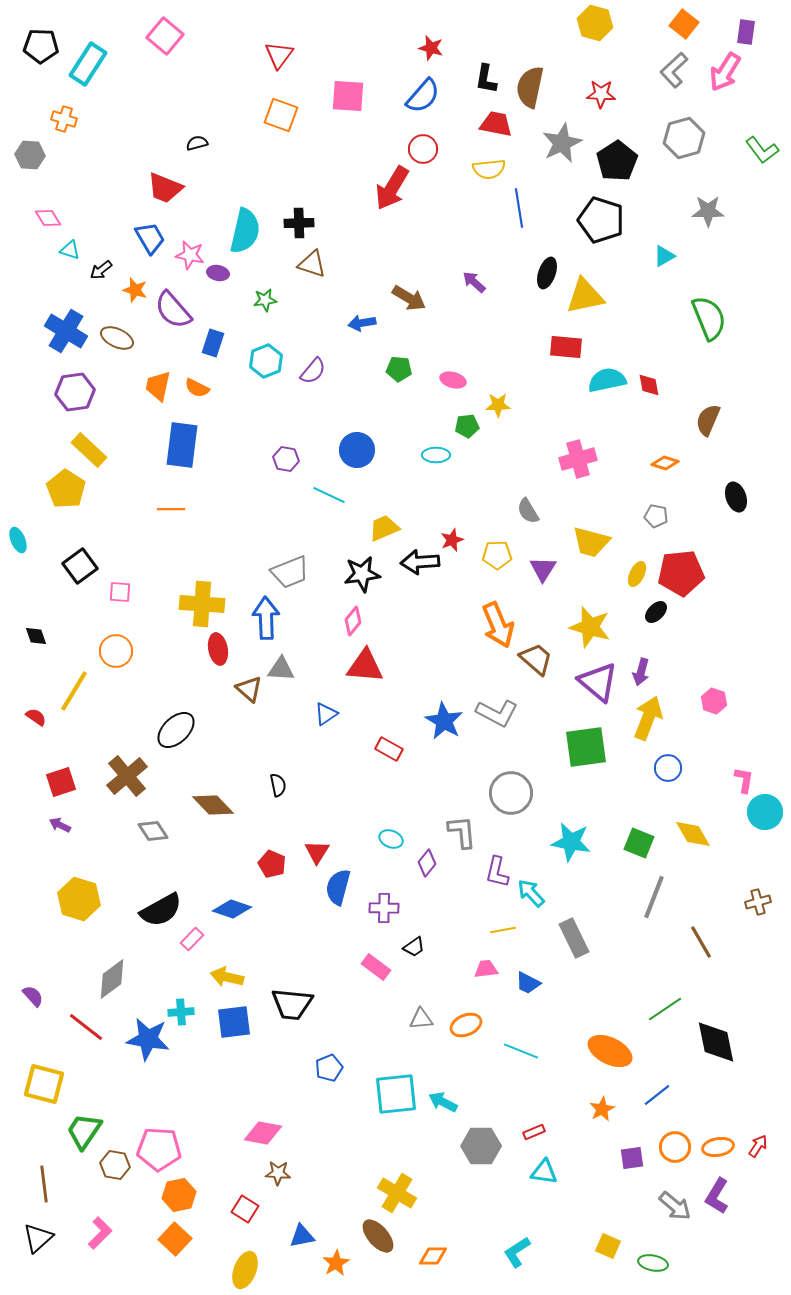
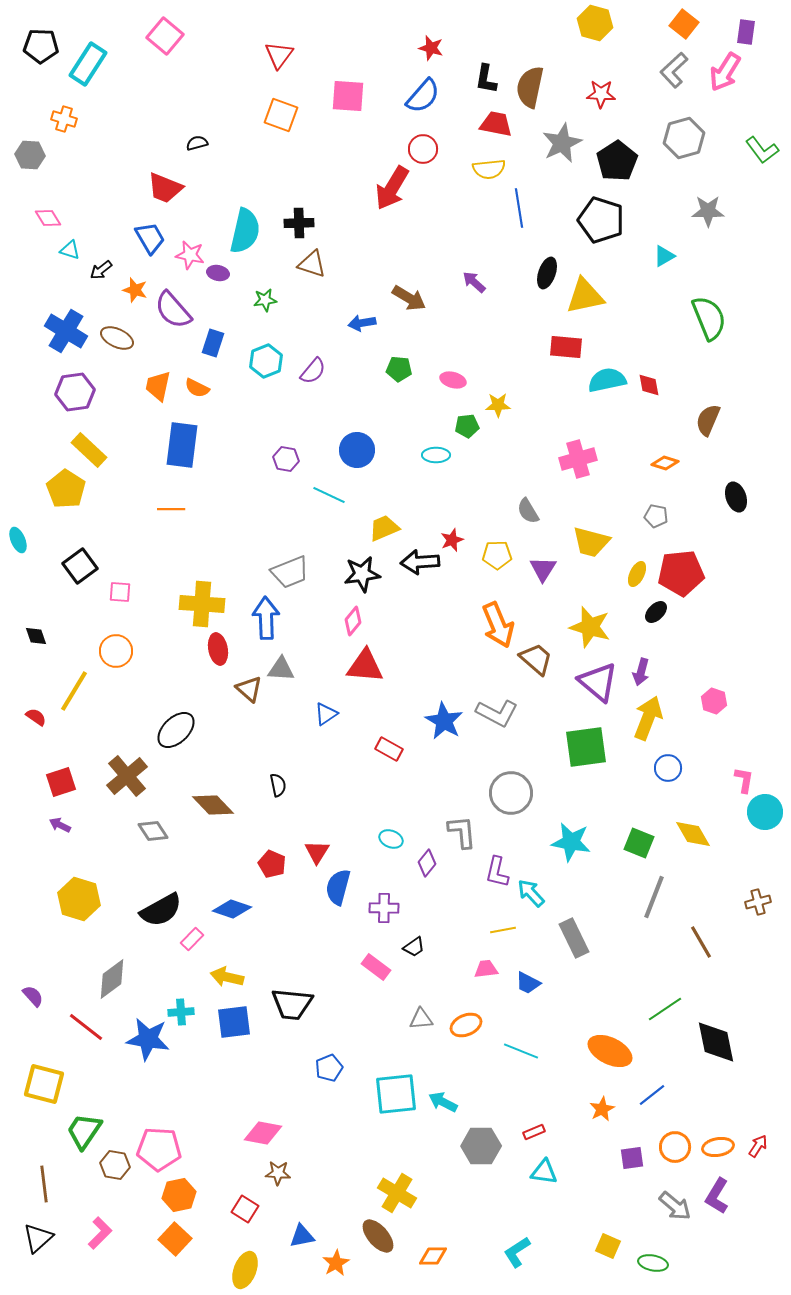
blue line at (657, 1095): moved 5 px left
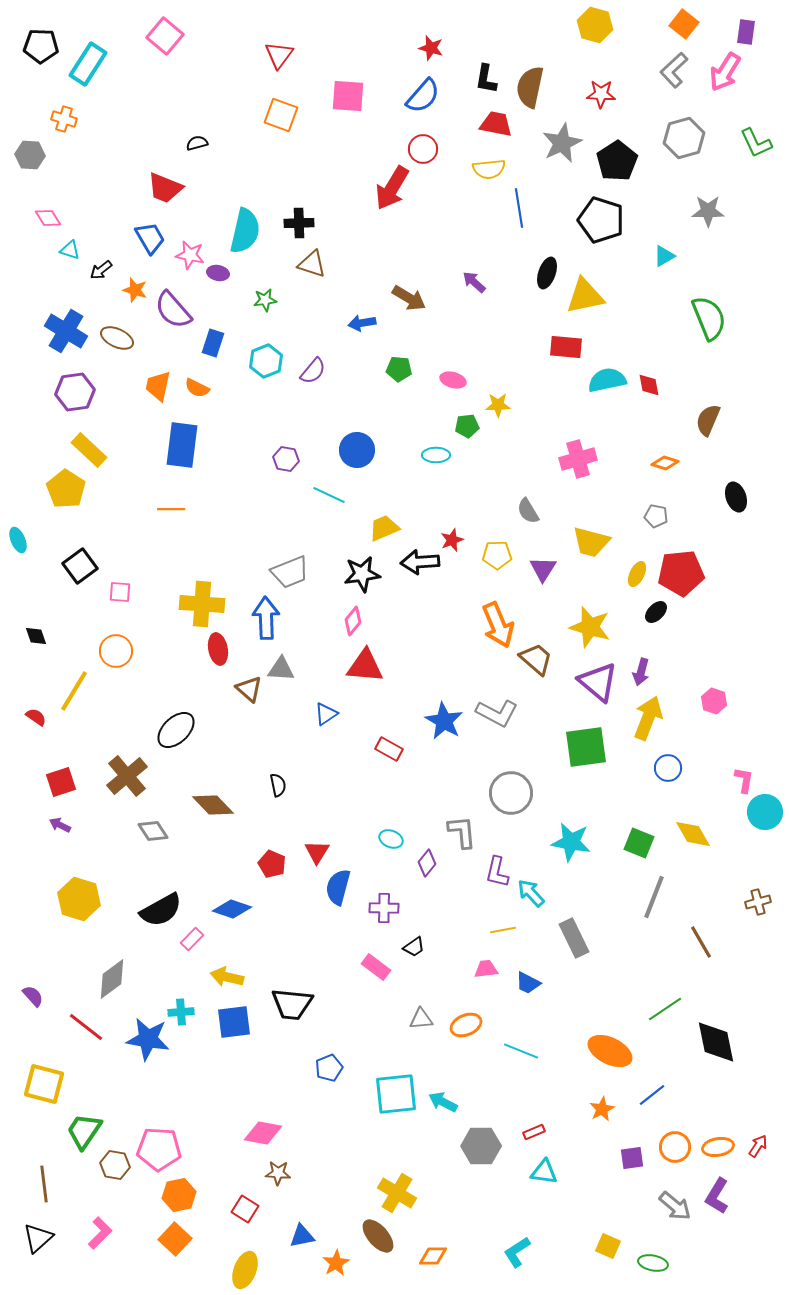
yellow hexagon at (595, 23): moved 2 px down
green L-shape at (762, 150): moved 6 px left, 7 px up; rotated 12 degrees clockwise
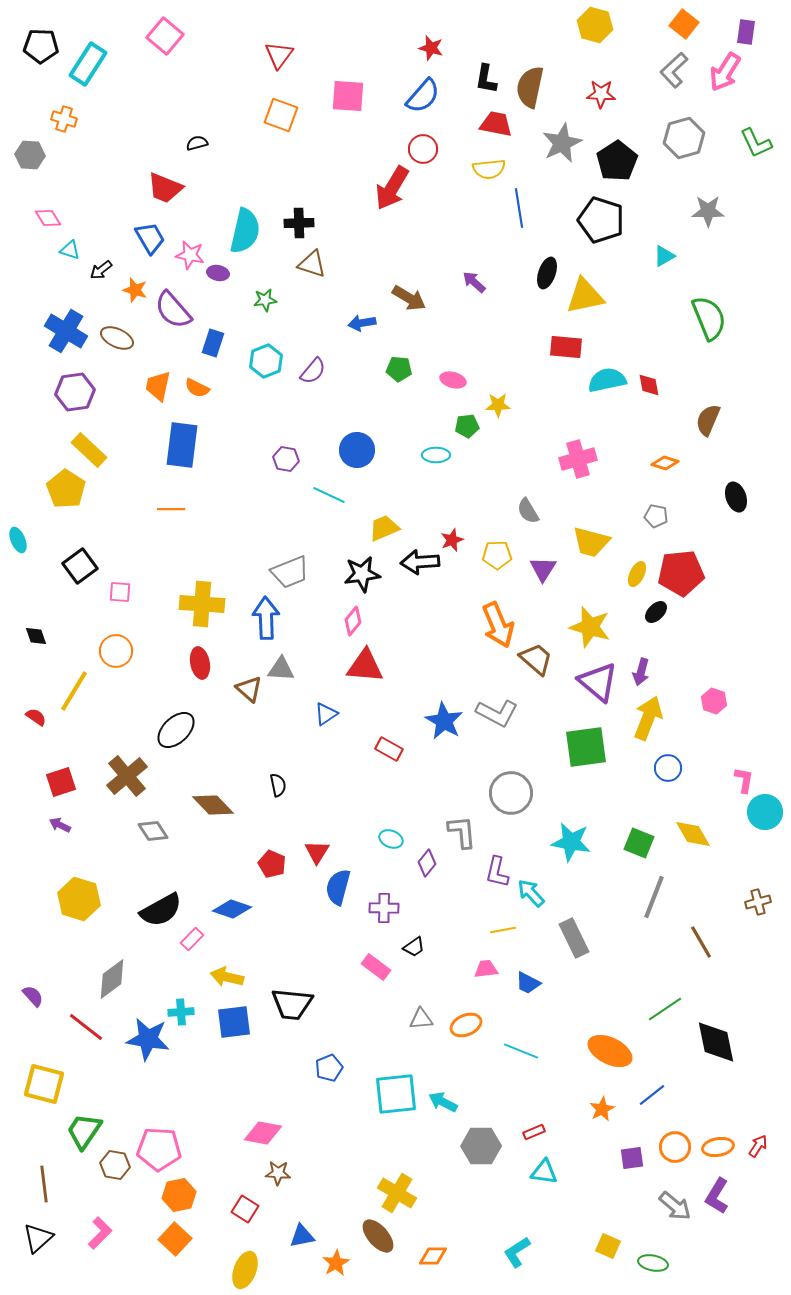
red ellipse at (218, 649): moved 18 px left, 14 px down
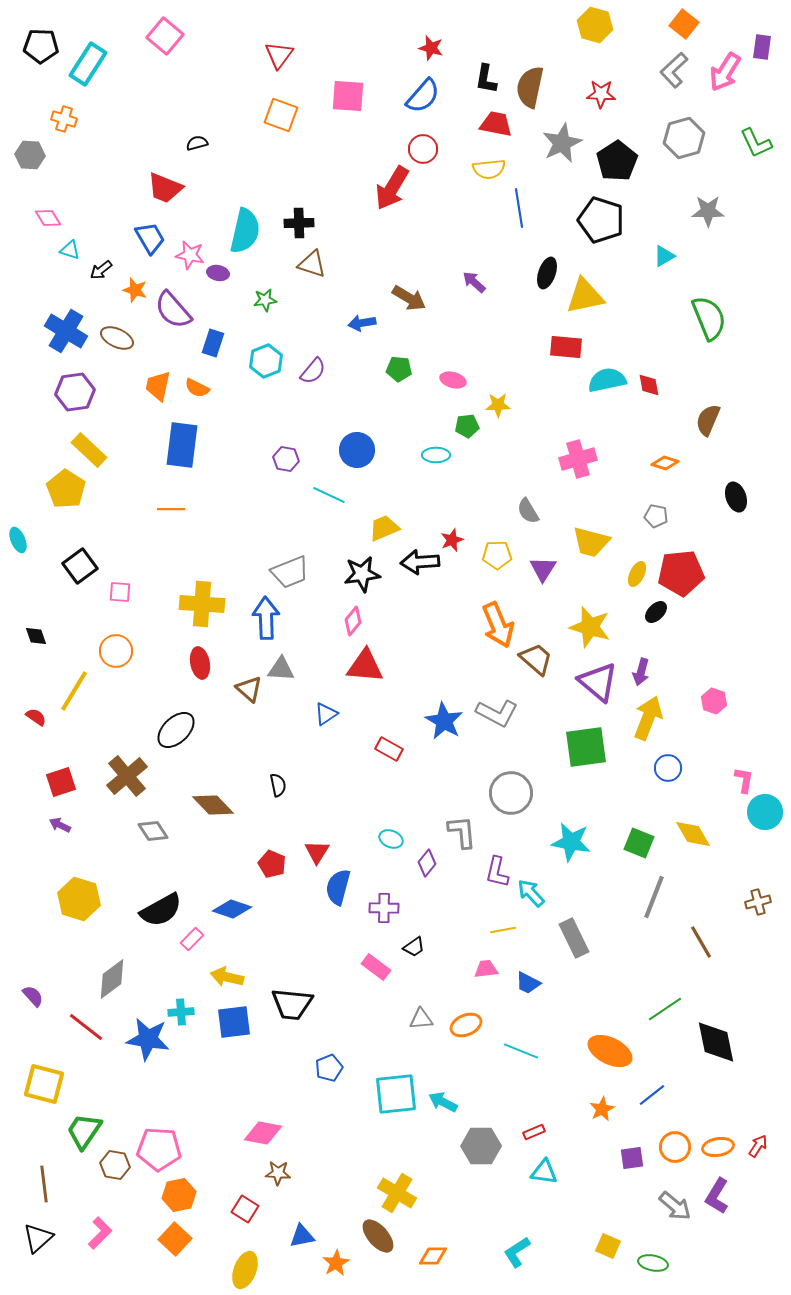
purple rectangle at (746, 32): moved 16 px right, 15 px down
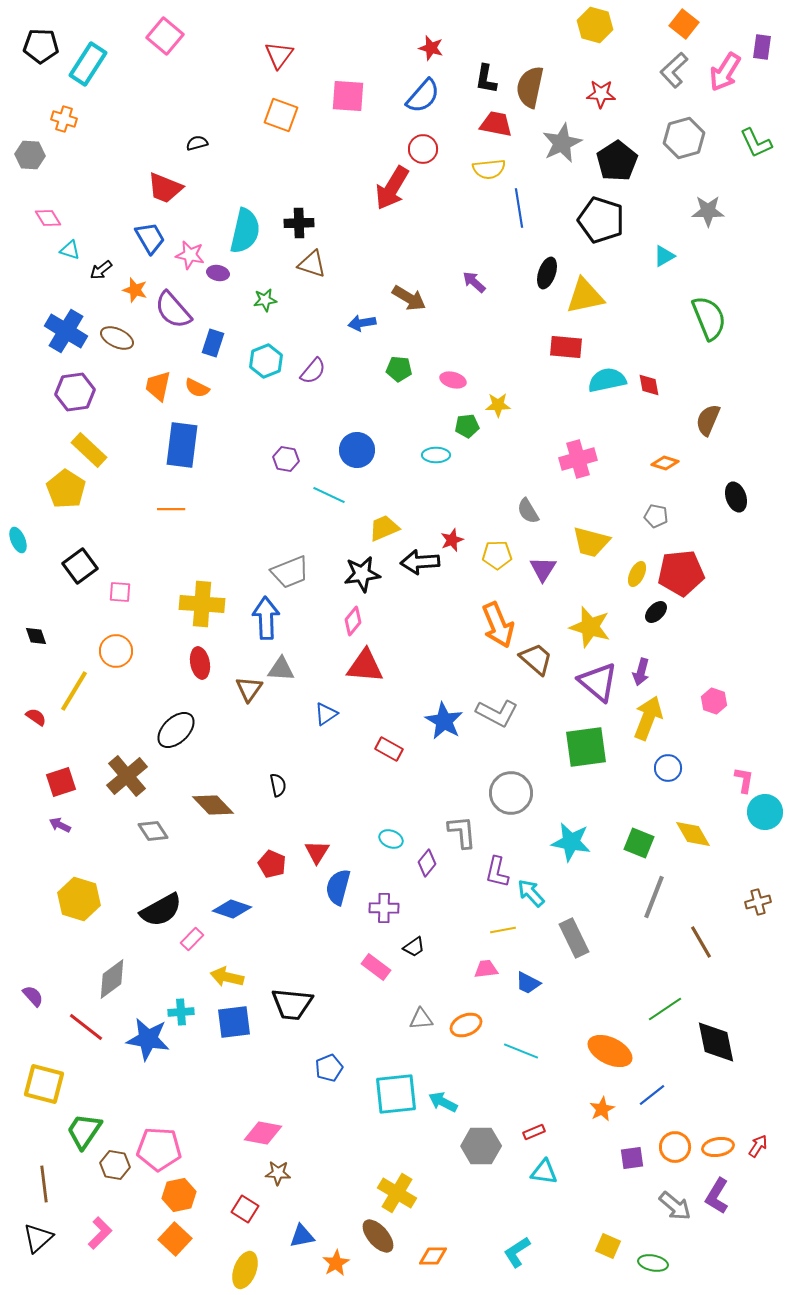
brown triangle at (249, 689): rotated 24 degrees clockwise
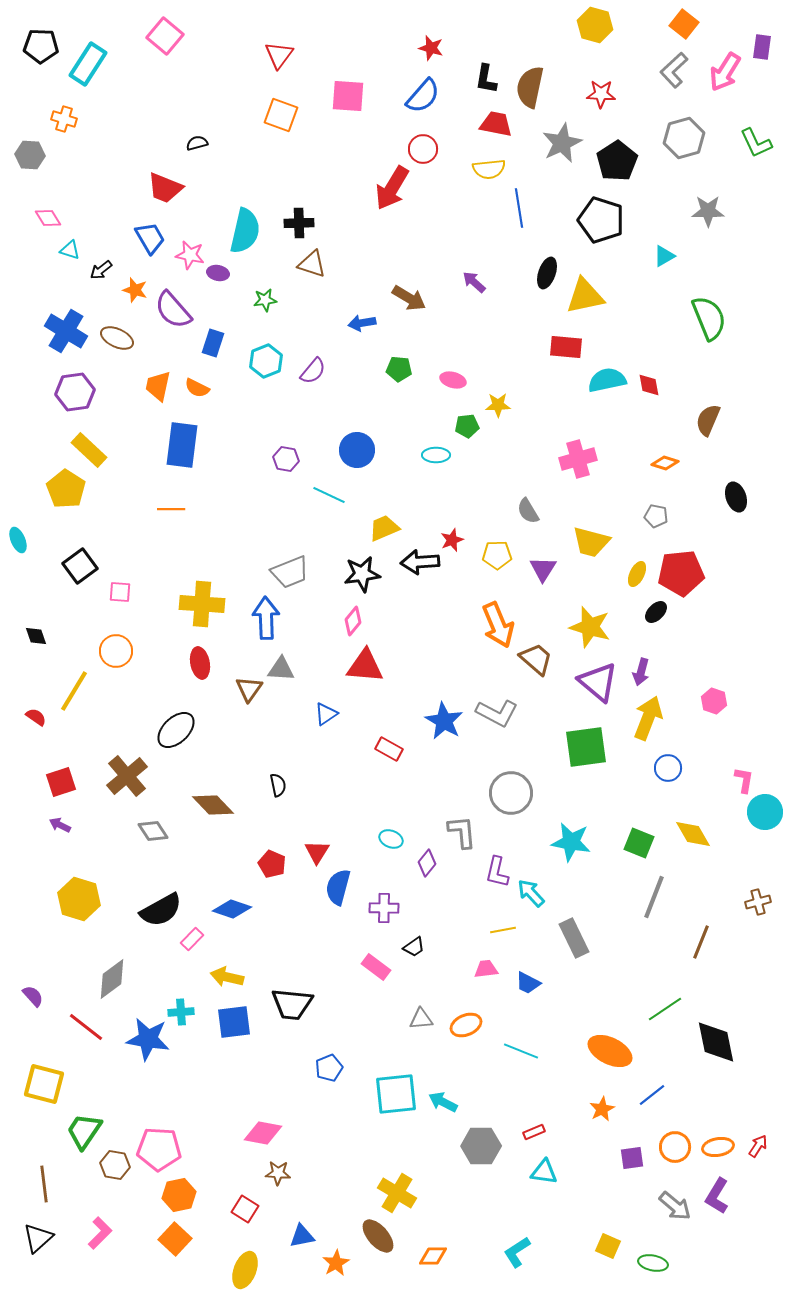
brown line at (701, 942): rotated 52 degrees clockwise
